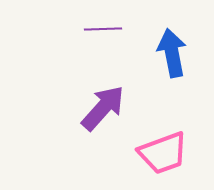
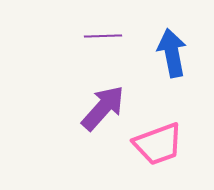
purple line: moved 7 px down
pink trapezoid: moved 5 px left, 9 px up
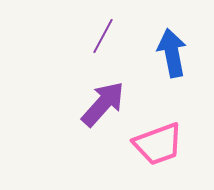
purple line: rotated 60 degrees counterclockwise
purple arrow: moved 4 px up
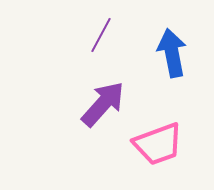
purple line: moved 2 px left, 1 px up
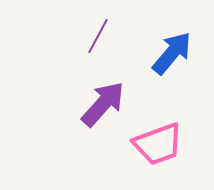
purple line: moved 3 px left, 1 px down
blue arrow: rotated 51 degrees clockwise
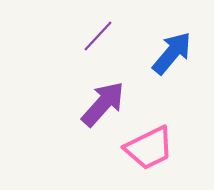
purple line: rotated 15 degrees clockwise
pink trapezoid: moved 9 px left, 4 px down; rotated 6 degrees counterclockwise
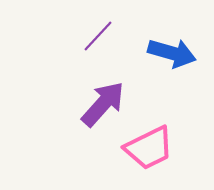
blue arrow: rotated 66 degrees clockwise
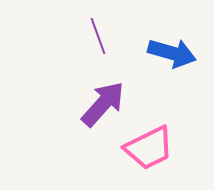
purple line: rotated 63 degrees counterclockwise
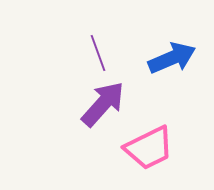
purple line: moved 17 px down
blue arrow: moved 5 px down; rotated 39 degrees counterclockwise
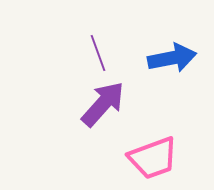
blue arrow: rotated 12 degrees clockwise
pink trapezoid: moved 4 px right, 10 px down; rotated 6 degrees clockwise
